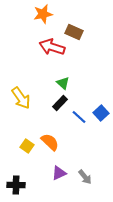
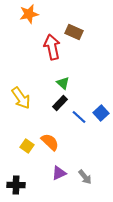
orange star: moved 14 px left
red arrow: rotated 60 degrees clockwise
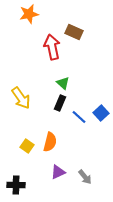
black rectangle: rotated 21 degrees counterclockwise
orange semicircle: rotated 60 degrees clockwise
purple triangle: moved 1 px left, 1 px up
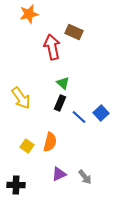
purple triangle: moved 1 px right, 2 px down
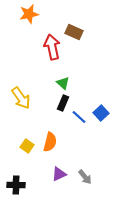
black rectangle: moved 3 px right
